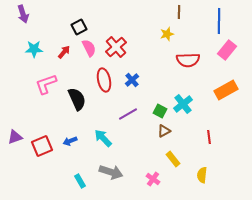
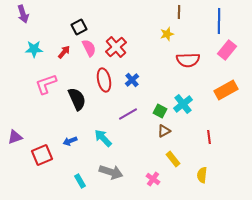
red square: moved 9 px down
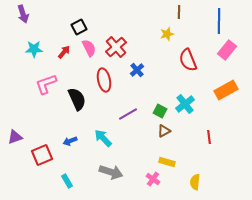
red semicircle: rotated 70 degrees clockwise
blue cross: moved 5 px right, 10 px up
cyan cross: moved 2 px right
yellow rectangle: moved 6 px left, 3 px down; rotated 35 degrees counterclockwise
yellow semicircle: moved 7 px left, 7 px down
cyan rectangle: moved 13 px left
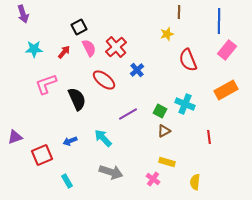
red ellipse: rotated 40 degrees counterclockwise
cyan cross: rotated 30 degrees counterclockwise
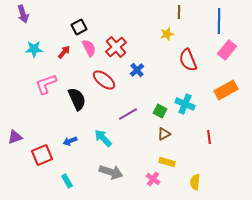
brown triangle: moved 3 px down
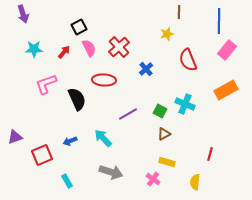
red cross: moved 3 px right
blue cross: moved 9 px right, 1 px up
red ellipse: rotated 35 degrees counterclockwise
red line: moved 1 px right, 17 px down; rotated 24 degrees clockwise
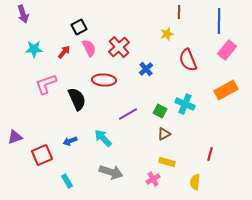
pink cross: rotated 24 degrees clockwise
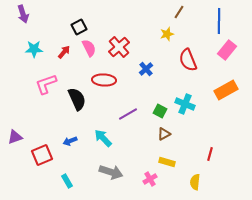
brown line: rotated 32 degrees clockwise
pink cross: moved 3 px left
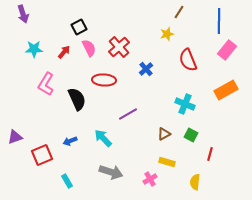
pink L-shape: rotated 40 degrees counterclockwise
green square: moved 31 px right, 24 px down
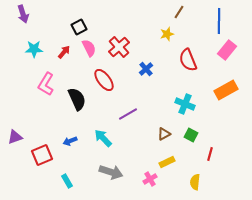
red ellipse: rotated 50 degrees clockwise
yellow rectangle: rotated 42 degrees counterclockwise
